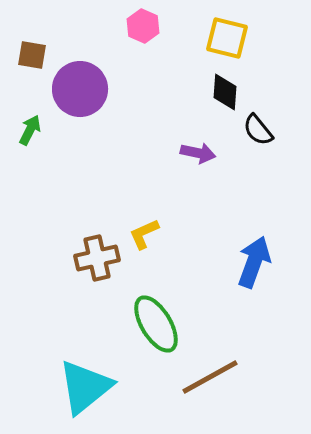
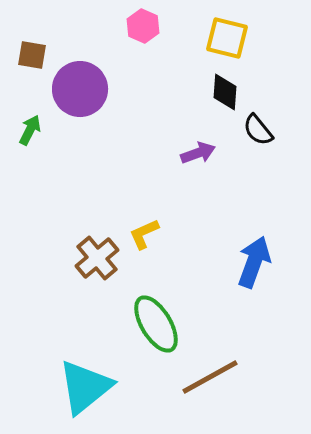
purple arrow: rotated 32 degrees counterclockwise
brown cross: rotated 27 degrees counterclockwise
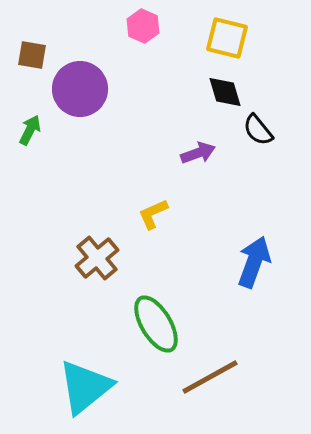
black diamond: rotated 21 degrees counterclockwise
yellow L-shape: moved 9 px right, 20 px up
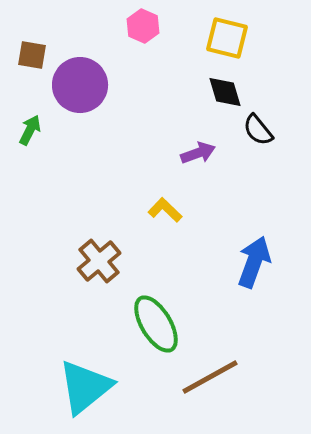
purple circle: moved 4 px up
yellow L-shape: moved 12 px right, 4 px up; rotated 68 degrees clockwise
brown cross: moved 2 px right, 3 px down
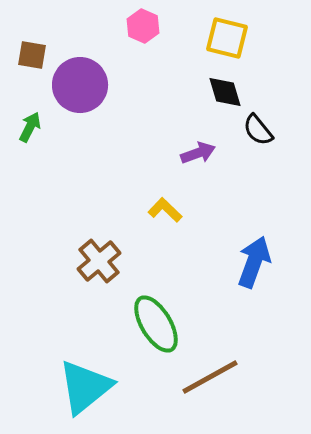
green arrow: moved 3 px up
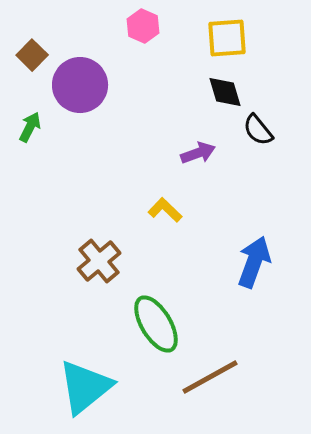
yellow square: rotated 18 degrees counterclockwise
brown square: rotated 36 degrees clockwise
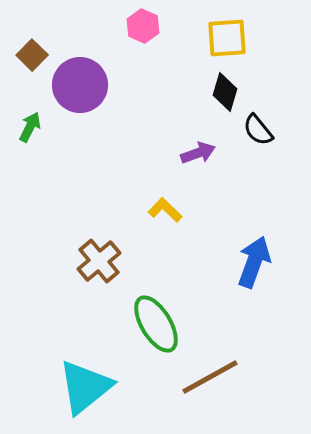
black diamond: rotated 33 degrees clockwise
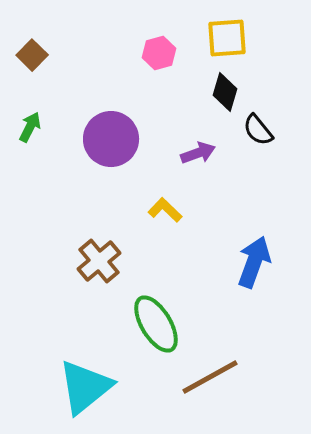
pink hexagon: moved 16 px right, 27 px down; rotated 20 degrees clockwise
purple circle: moved 31 px right, 54 px down
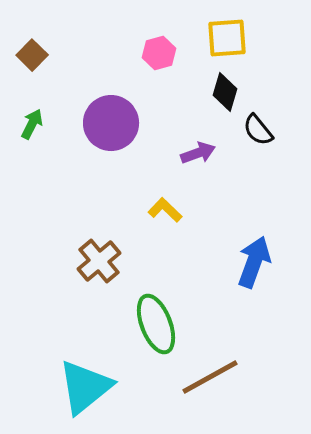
green arrow: moved 2 px right, 3 px up
purple circle: moved 16 px up
green ellipse: rotated 10 degrees clockwise
